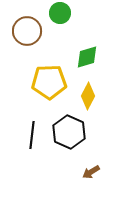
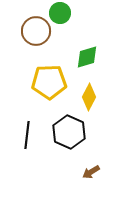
brown circle: moved 9 px right
yellow diamond: moved 1 px right, 1 px down
black line: moved 5 px left
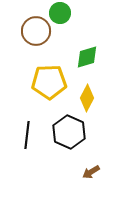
yellow diamond: moved 2 px left, 1 px down
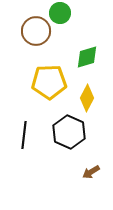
black line: moved 3 px left
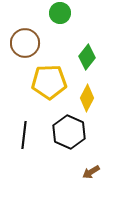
brown circle: moved 11 px left, 12 px down
green diamond: rotated 35 degrees counterclockwise
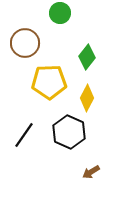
black line: rotated 28 degrees clockwise
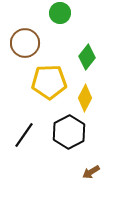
yellow diamond: moved 2 px left
black hexagon: rotated 8 degrees clockwise
